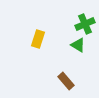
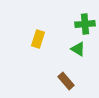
green cross: rotated 18 degrees clockwise
green triangle: moved 4 px down
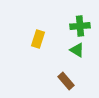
green cross: moved 5 px left, 2 px down
green triangle: moved 1 px left, 1 px down
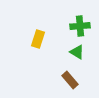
green triangle: moved 2 px down
brown rectangle: moved 4 px right, 1 px up
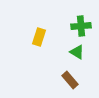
green cross: moved 1 px right
yellow rectangle: moved 1 px right, 2 px up
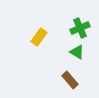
green cross: moved 1 px left, 2 px down; rotated 18 degrees counterclockwise
yellow rectangle: rotated 18 degrees clockwise
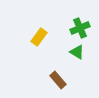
brown rectangle: moved 12 px left
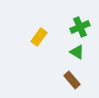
green cross: moved 1 px up
brown rectangle: moved 14 px right
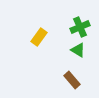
green triangle: moved 1 px right, 2 px up
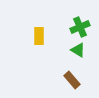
yellow rectangle: moved 1 px up; rotated 36 degrees counterclockwise
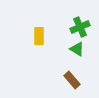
green triangle: moved 1 px left, 1 px up
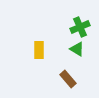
yellow rectangle: moved 14 px down
brown rectangle: moved 4 px left, 1 px up
